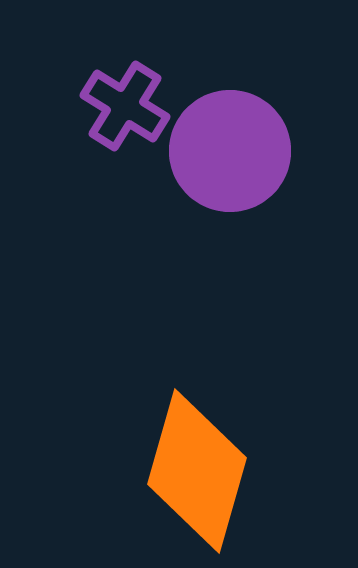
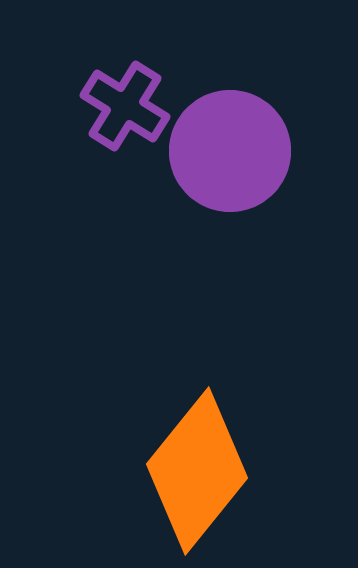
orange diamond: rotated 23 degrees clockwise
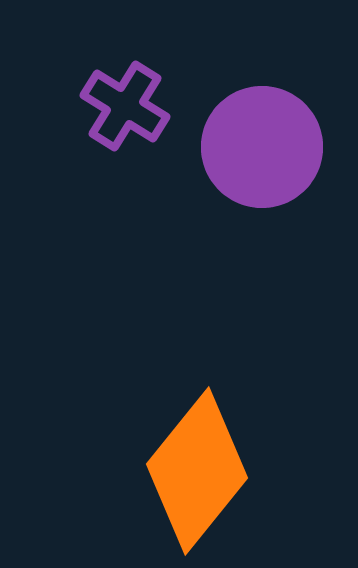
purple circle: moved 32 px right, 4 px up
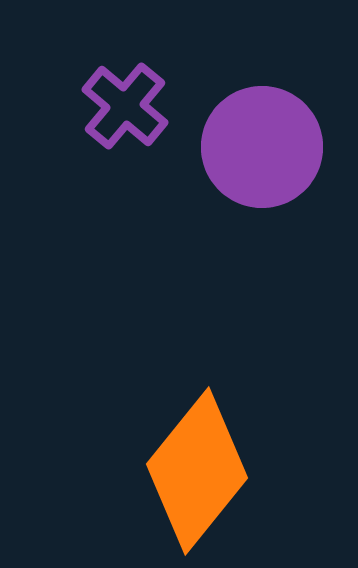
purple cross: rotated 8 degrees clockwise
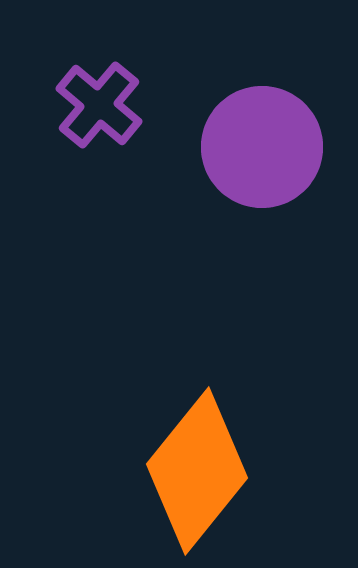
purple cross: moved 26 px left, 1 px up
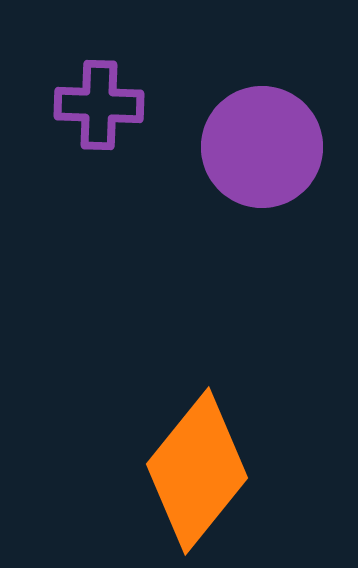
purple cross: rotated 38 degrees counterclockwise
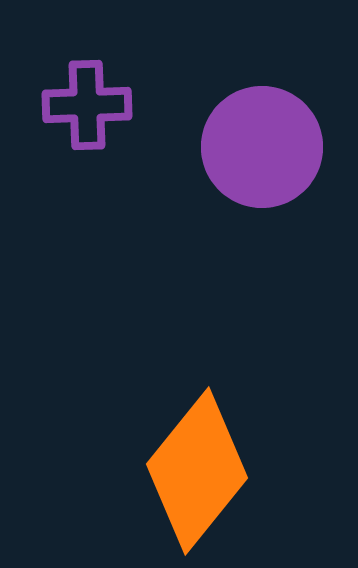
purple cross: moved 12 px left; rotated 4 degrees counterclockwise
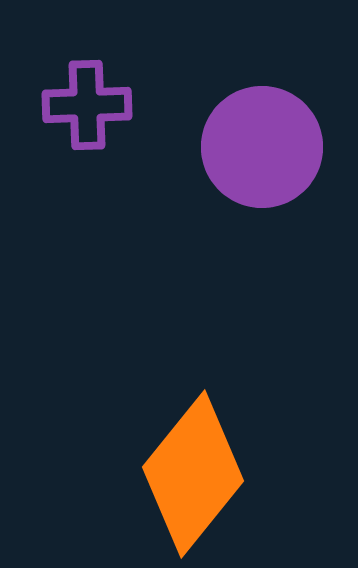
orange diamond: moved 4 px left, 3 px down
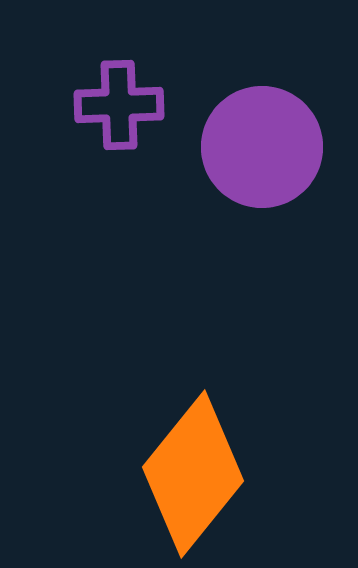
purple cross: moved 32 px right
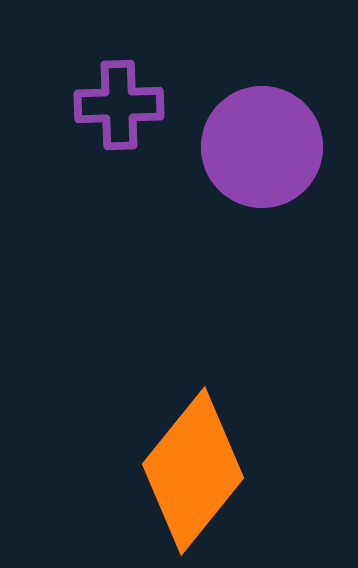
orange diamond: moved 3 px up
